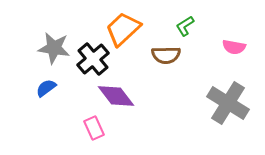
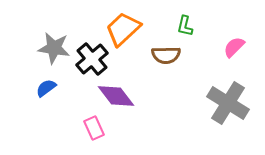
green L-shape: rotated 45 degrees counterclockwise
pink semicircle: rotated 125 degrees clockwise
black cross: moved 1 px left
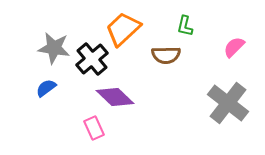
purple diamond: moved 1 px left, 1 px down; rotated 9 degrees counterclockwise
gray cross: rotated 6 degrees clockwise
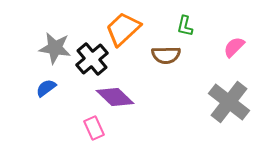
gray star: moved 1 px right
gray cross: moved 1 px right, 1 px up
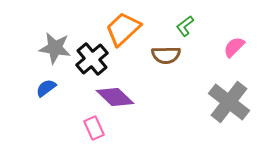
green L-shape: rotated 40 degrees clockwise
